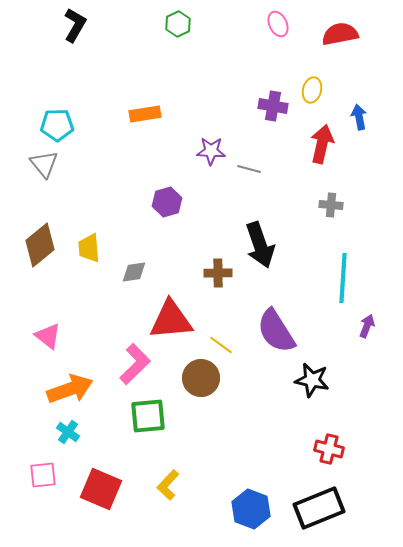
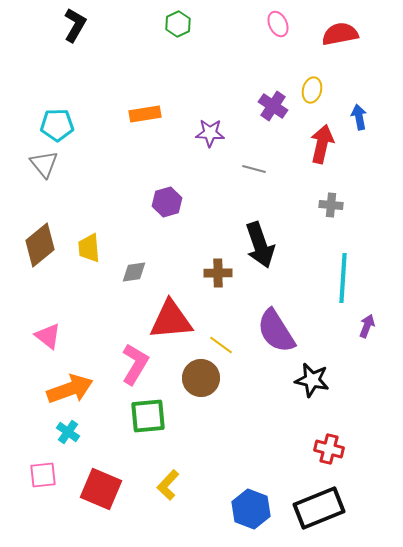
purple cross: rotated 24 degrees clockwise
purple star: moved 1 px left, 18 px up
gray line: moved 5 px right
pink L-shape: rotated 15 degrees counterclockwise
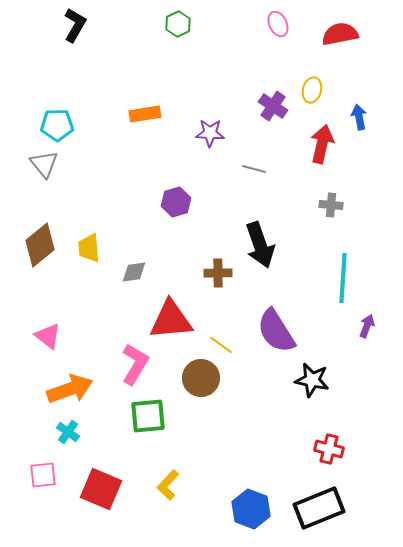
purple hexagon: moved 9 px right
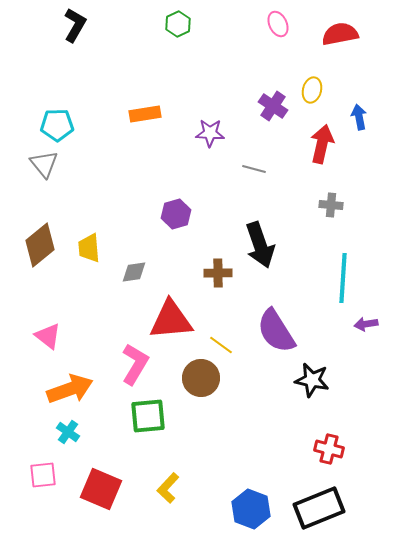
purple hexagon: moved 12 px down
purple arrow: moved 1 px left, 2 px up; rotated 120 degrees counterclockwise
yellow L-shape: moved 3 px down
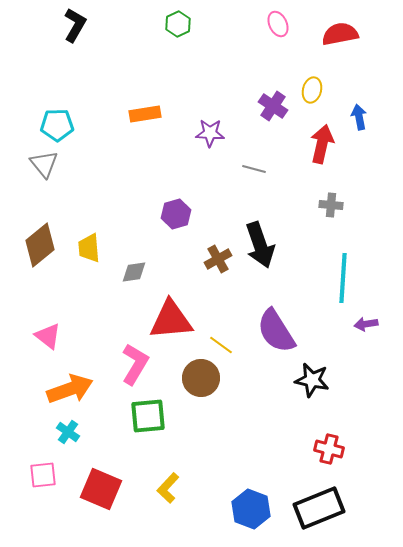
brown cross: moved 14 px up; rotated 28 degrees counterclockwise
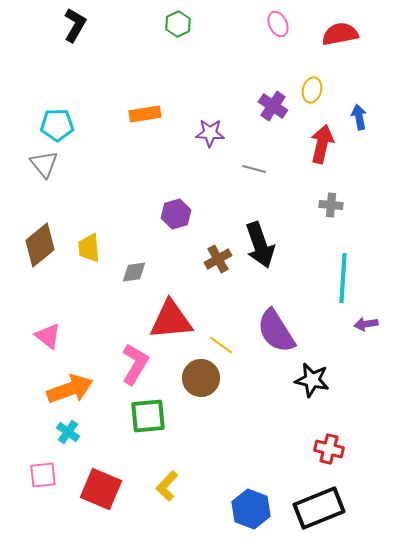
yellow L-shape: moved 1 px left, 2 px up
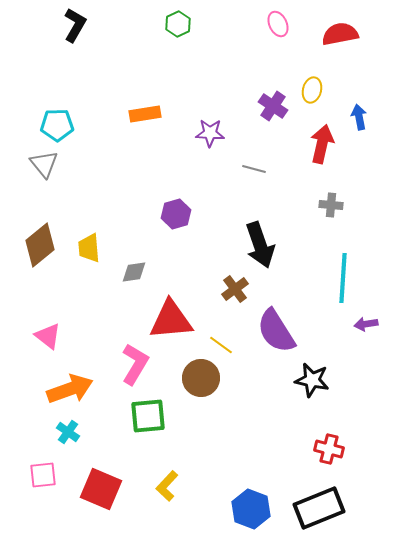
brown cross: moved 17 px right, 30 px down; rotated 8 degrees counterclockwise
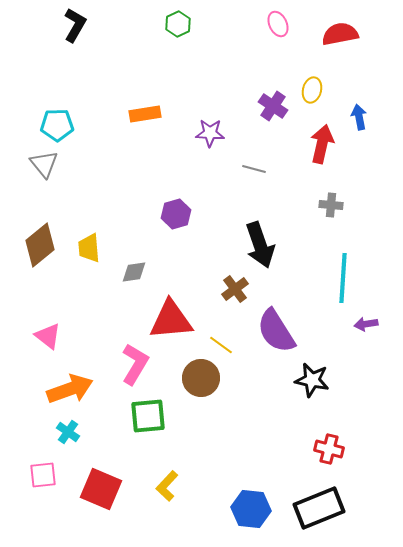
blue hexagon: rotated 15 degrees counterclockwise
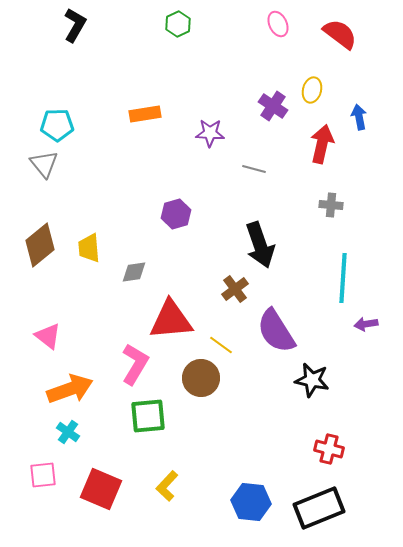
red semicircle: rotated 48 degrees clockwise
blue hexagon: moved 7 px up
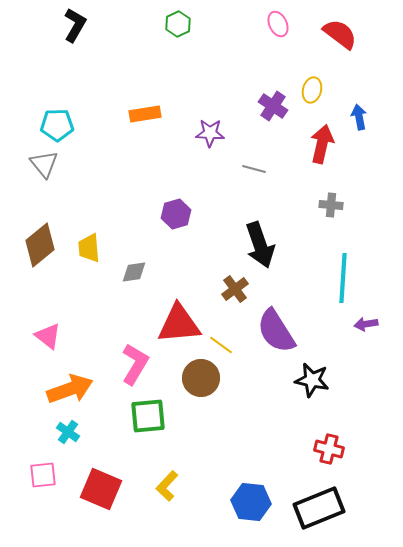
red triangle: moved 8 px right, 4 px down
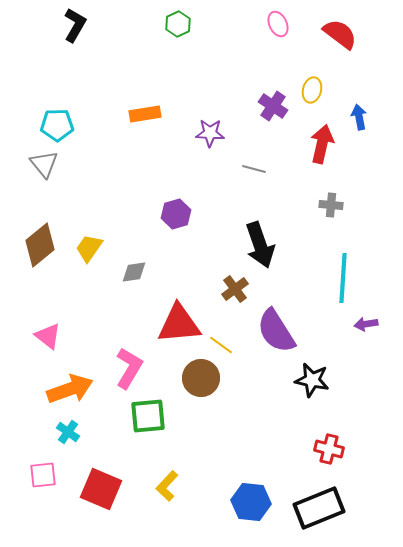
yellow trapezoid: rotated 40 degrees clockwise
pink L-shape: moved 6 px left, 4 px down
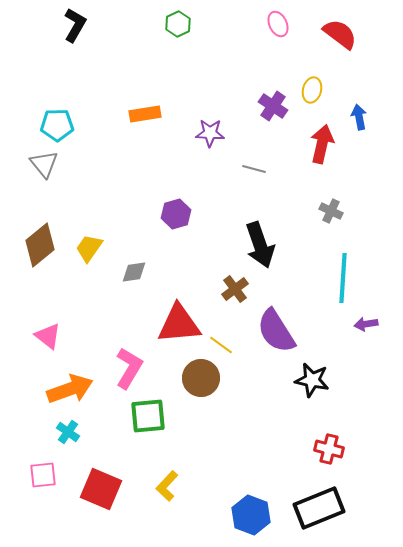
gray cross: moved 6 px down; rotated 20 degrees clockwise
blue hexagon: moved 13 px down; rotated 15 degrees clockwise
